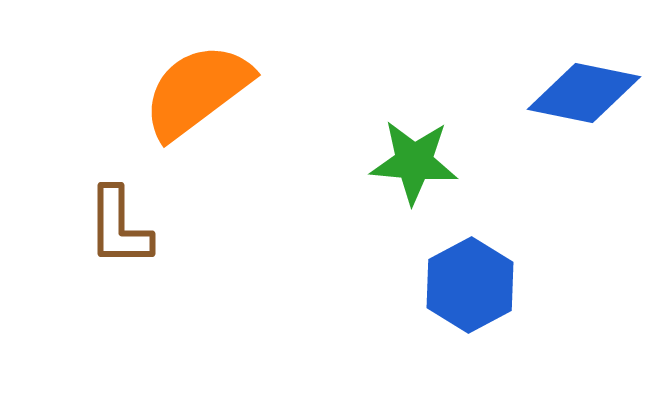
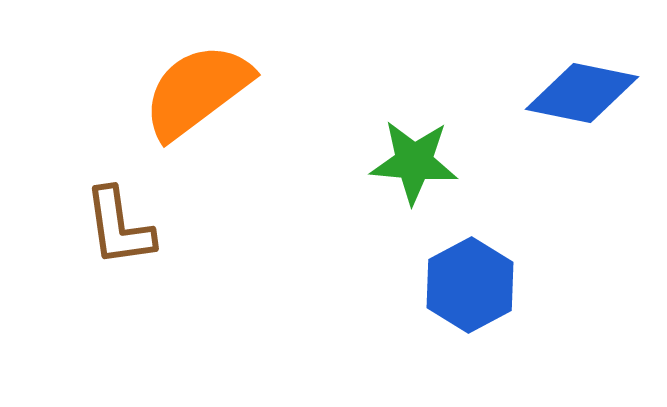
blue diamond: moved 2 px left
brown L-shape: rotated 8 degrees counterclockwise
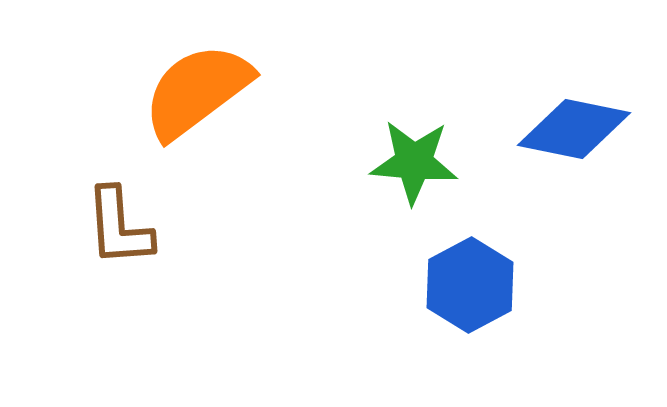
blue diamond: moved 8 px left, 36 px down
brown L-shape: rotated 4 degrees clockwise
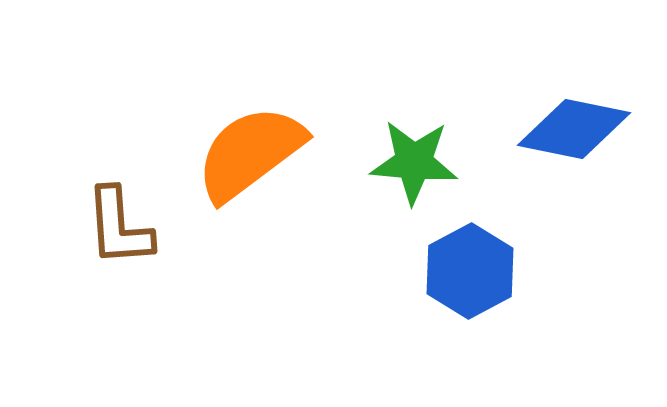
orange semicircle: moved 53 px right, 62 px down
blue hexagon: moved 14 px up
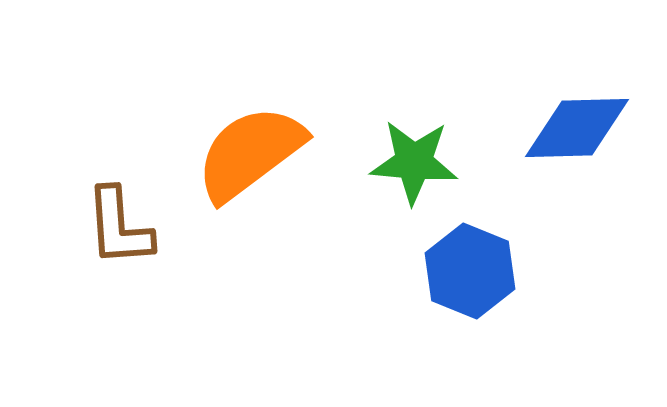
blue diamond: moved 3 px right, 1 px up; rotated 13 degrees counterclockwise
blue hexagon: rotated 10 degrees counterclockwise
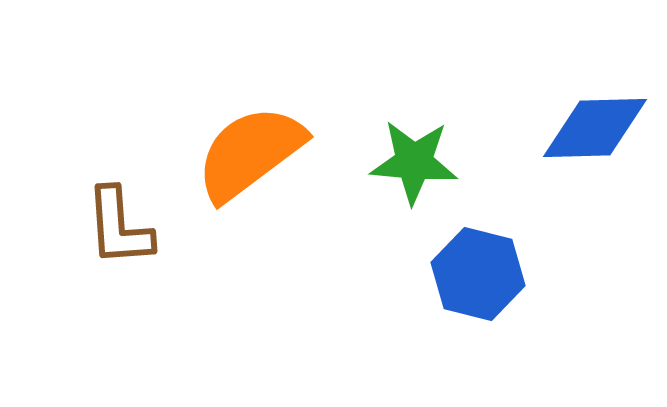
blue diamond: moved 18 px right
blue hexagon: moved 8 px right, 3 px down; rotated 8 degrees counterclockwise
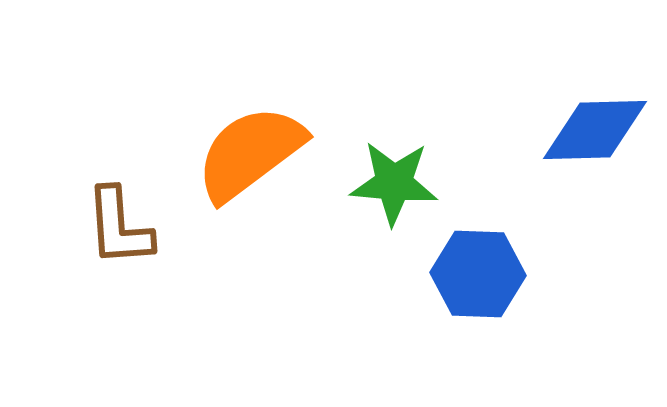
blue diamond: moved 2 px down
green star: moved 20 px left, 21 px down
blue hexagon: rotated 12 degrees counterclockwise
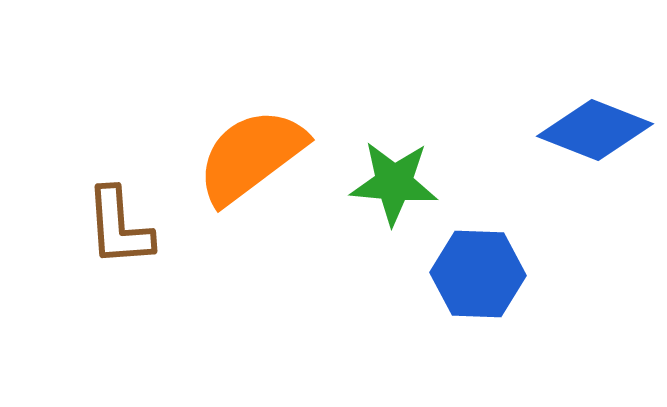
blue diamond: rotated 23 degrees clockwise
orange semicircle: moved 1 px right, 3 px down
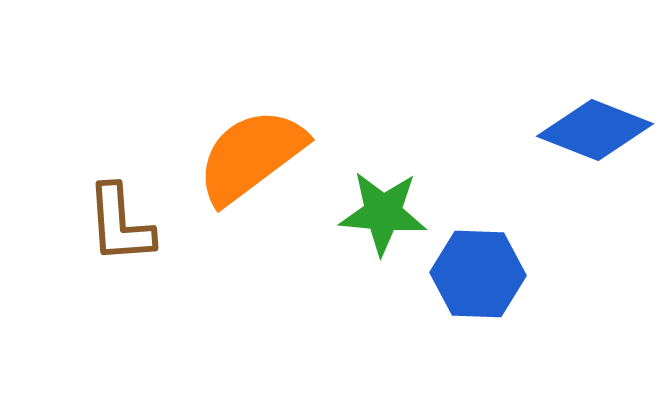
green star: moved 11 px left, 30 px down
brown L-shape: moved 1 px right, 3 px up
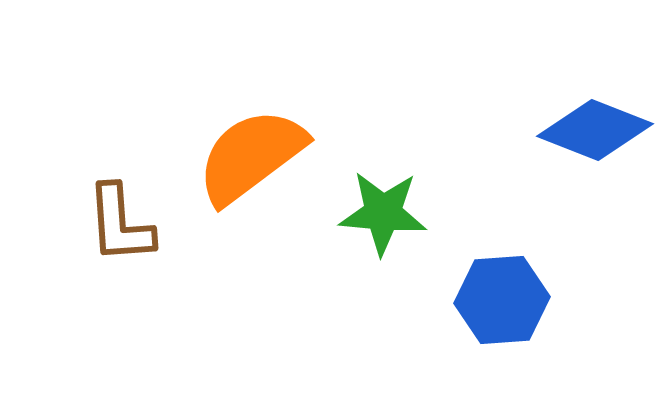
blue hexagon: moved 24 px right, 26 px down; rotated 6 degrees counterclockwise
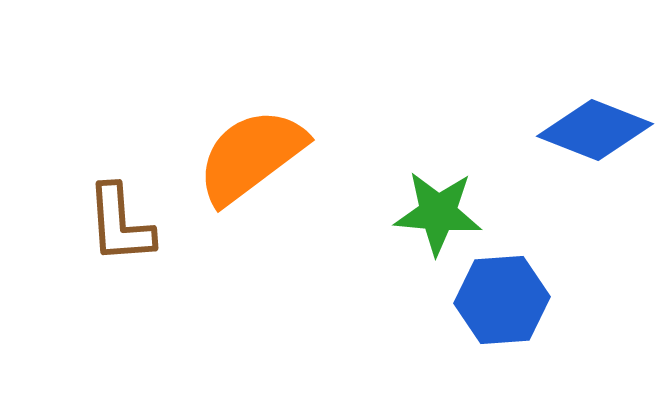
green star: moved 55 px right
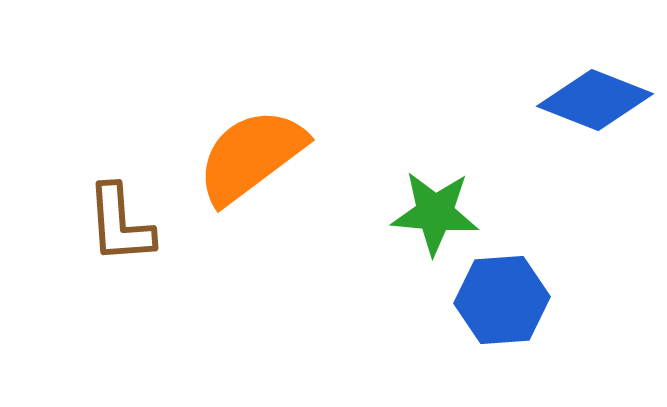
blue diamond: moved 30 px up
green star: moved 3 px left
